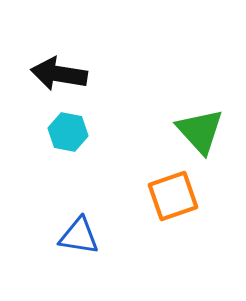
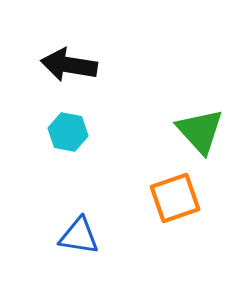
black arrow: moved 10 px right, 9 px up
orange square: moved 2 px right, 2 px down
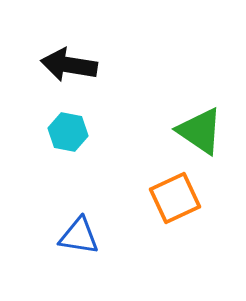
green triangle: rotated 14 degrees counterclockwise
orange square: rotated 6 degrees counterclockwise
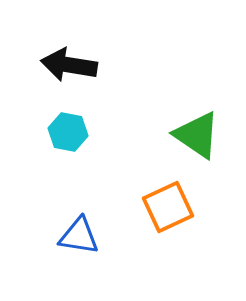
green triangle: moved 3 px left, 4 px down
orange square: moved 7 px left, 9 px down
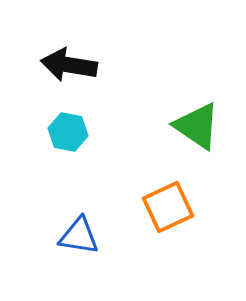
green triangle: moved 9 px up
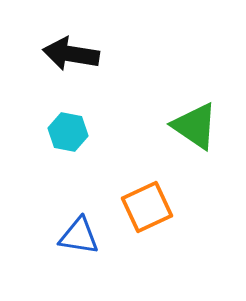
black arrow: moved 2 px right, 11 px up
green triangle: moved 2 px left
orange square: moved 21 px left
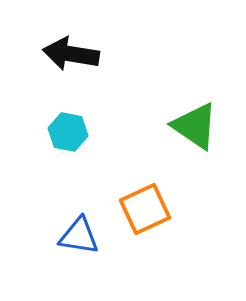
orange square: moved 2 px left, 2 px down
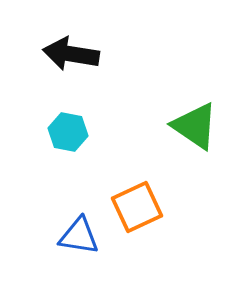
orange square: moved 8 px left, 2 px up
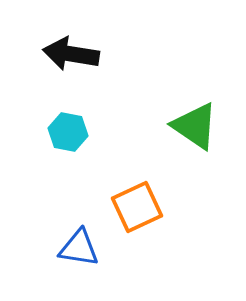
blue triangle: moved 12 px down
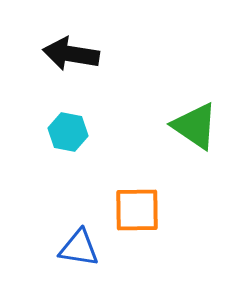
orange square: moved 3 px down; rotated 24 degrees clockwise
